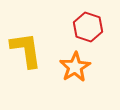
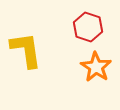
orange star: moved 21 px right; rotated 8 degrees counterclockwise
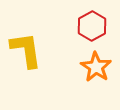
red hexagon: moved 4 px right, 1 px up; rotated 12 degrees clockwise
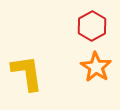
yellow L-shape: moved 1 px right, 23 px down
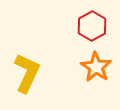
yellow L-shape: rotated 33 degrees clockwise
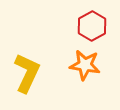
orange star: moved 11 px left, 2 px up; rotated 24 degrees counterclockwise
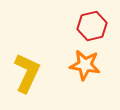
red hexagon: rotated 16 degrees clockwise
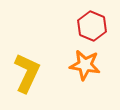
red hexagon: rotated 24 degrees counterclockwise
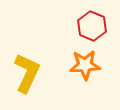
orange star: rotated 12 degrees counterclockwise
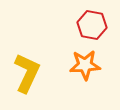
red hexagon: moved 1 px up; rotated 12 degrees counterclockwise
